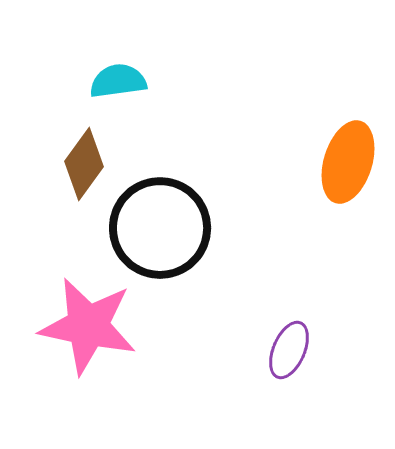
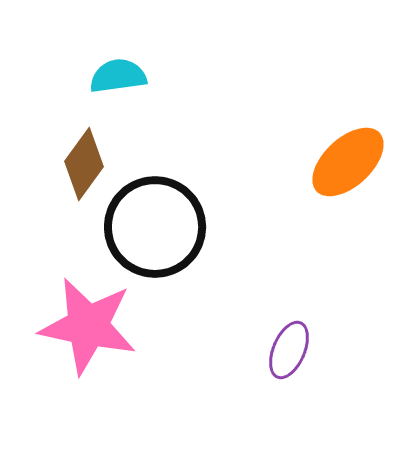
cyan semicircle: moved 5 px up
orange ellipse: rotated 30 degrees clockwise
black circle: moved 5 px left, 1 px up
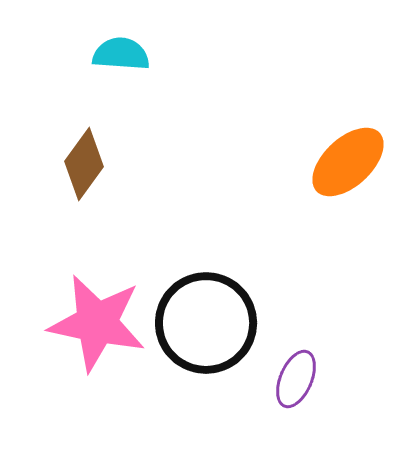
cyan semicircle: moved 3 px right, 22 px up; rotated 12 degrees clockwise
black circle: moved 51 px right, 96 px down
pink star: moved 9 px right, 3 px up
purple ellipse: moved 7 px right, 29 px down
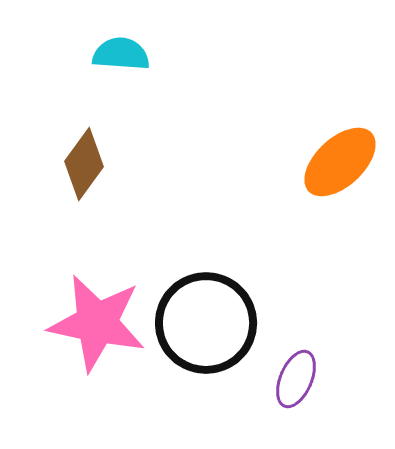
orange ellipse: moved 8 px left
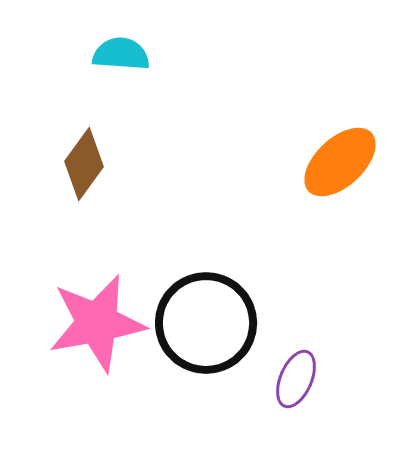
pink star: rotated 22 degrees counterclockwise
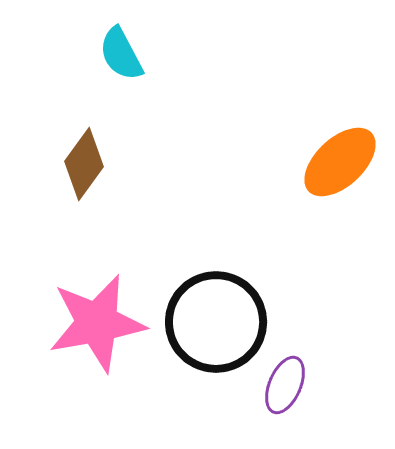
cyan semicircle: rotated 122 degrees counterclockwise
black circle: moved 10 px right, 1 px up
purple ellipse: moved 11 px left, 6 px down
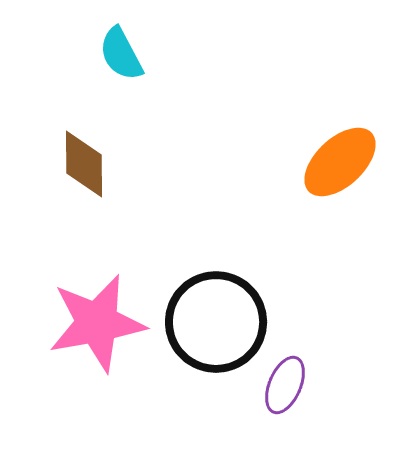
brown diamond: rotated 36 degrees counterclockwise
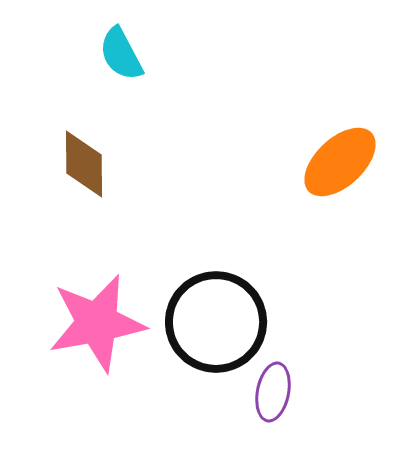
purple ellipse: moved 12 px left, 7 px down; rotated 12 degrees counterclockwise
